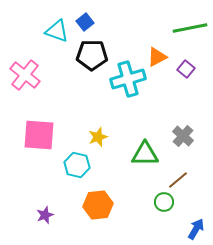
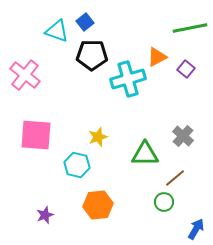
pink square: moved 3 px left
brown line: moved 3 px left, 2 px up
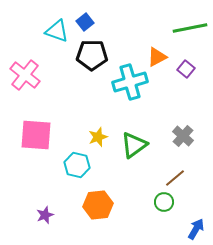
cyan cross: moved 2 px right, 3 px down
green triangle: moved 11 px left, 9 px up; rotated 36 degrees counterclockwise
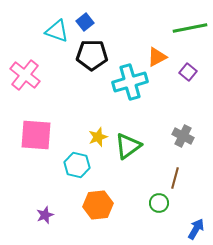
purple square: moved 2 px right, 3 px down
gray cross: rotated 15 degrees counterclockwise
green triangle: moved 6 px left, 1 px down
brown line: rotated 35 degrees counterclockwise
green circle: moved 5 px left, 1 px down
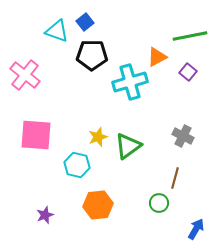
green line: moved 8 px down
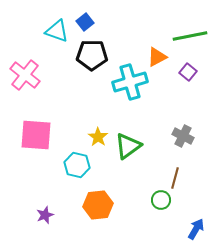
yellow star: rotated 18 degrees counterclockwise
green circle: moved 2 px right, 3 px up
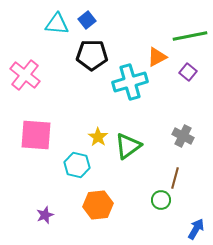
blue square: moved 2 px right, 2 px up
cyan triangle: moved 7 px up; rotated 15 degrees counterclockwise
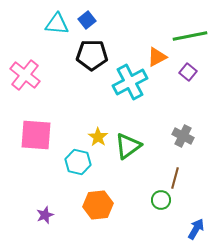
cyan cross: rotated 12 degrees counterclockwise
cyan hexagon: moved 1 px right, 3 px up
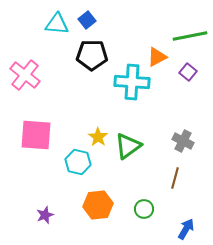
cyan cross: moved 2 px right; rotated 32 degrees clockwise
gray cross: moved 5 px down
green circle: moved 17 px left, 9 px down
blue arrow: moved 10 px left
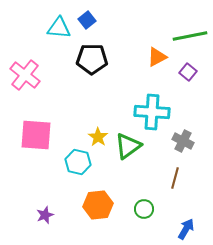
cyan triangle: moved 2 px right, 4 px down
black pentagon: moved 4 px down
cyan cross: moved 20 px right, 30 px down
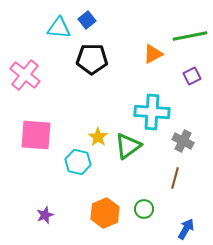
orange triangle: moved 4 px left, 3 px up
purple square: moved 4 px right, 4 px down; rotated 24 degrees clockwise
orange hexagon: moved 7 px right, 8 px down; rotated 16 degrees counterclockwise
